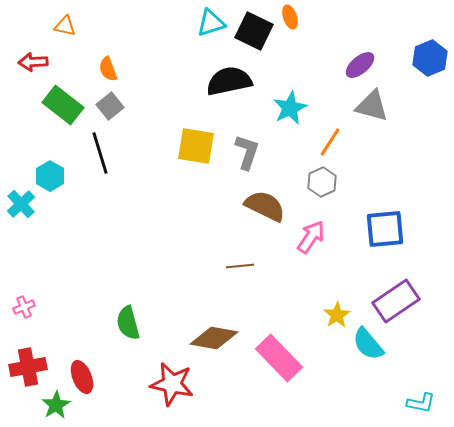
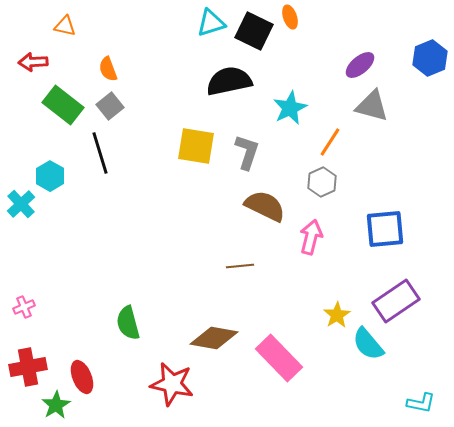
pink arrow: rotated 20 degrees counterclockwise
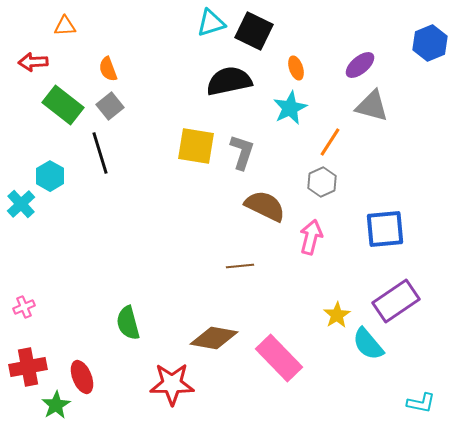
orange ellipse: moved 6 px right, 51 px down
orange triangle: rotated 15 degrees counterclockwise
blue hexagon: moved 15 px up
gray L-shape: moved 5 px left
red star: rotated 12 degrees counterclockwise
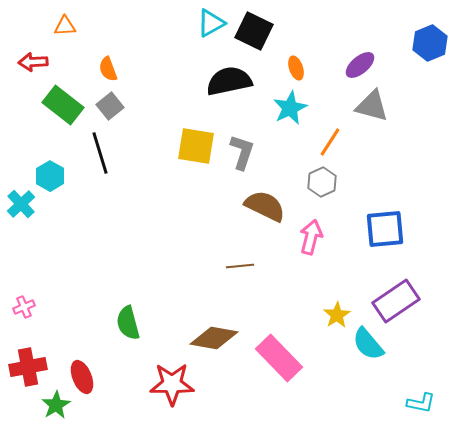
cyan triangle: rotated 12 degrees counterclockwise
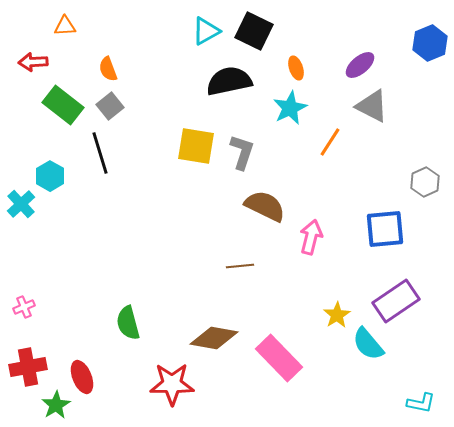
cyan triangle: moved 5 px left, 8 px down
gray triangle: rotated 12 degrees clockwise
gray hexagon: moved 103 px right
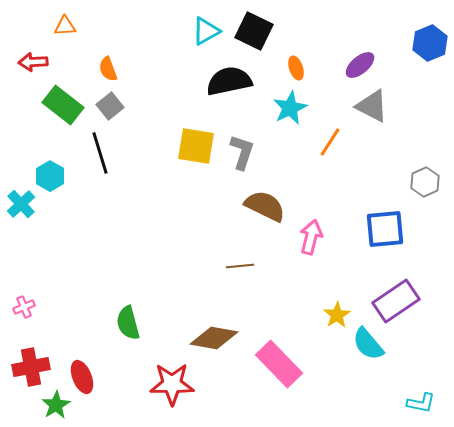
pink rectangle: moved 6 px down
red cross: moved 3 px right
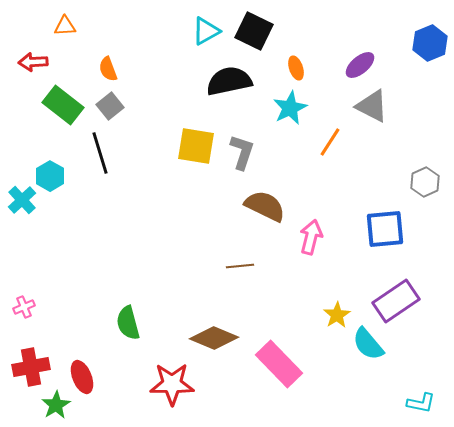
cyan cross: moved 1 px right, 4 px up
brown diamond: rotated 12 degrees clockwise
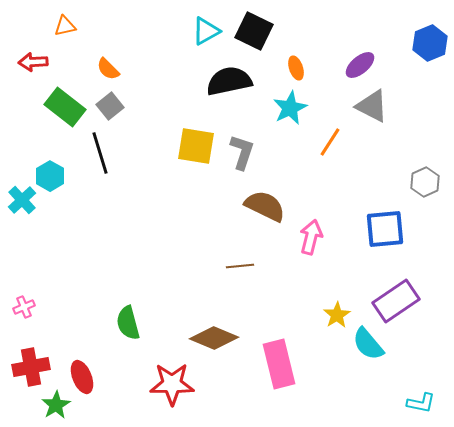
orange triangle: rotated 10 degrees counterclockwise
orange semicircle: rotated 25 degrees counterclockwise
green rectangle: moved 2 px right, 2 px down
pink rectangle: rotated 30 degrees clockwise
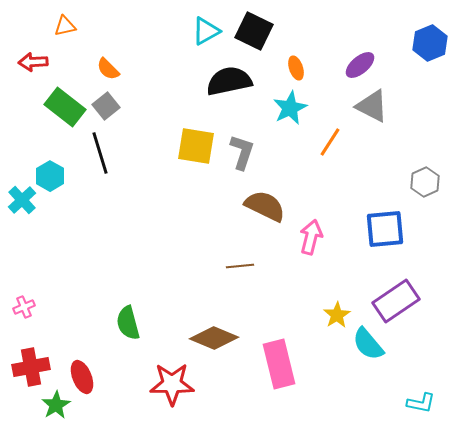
gray square: moved 4 px left
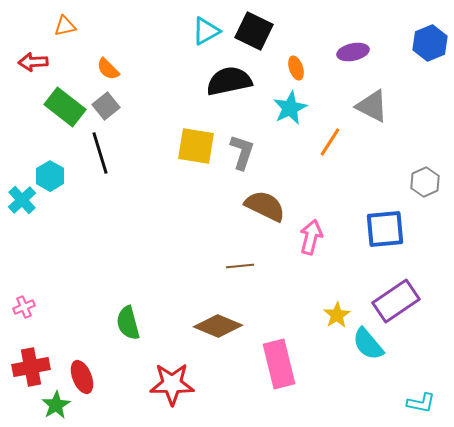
purple ellipse: moved 7 px left, 13 px up; rotated 28 degrees clockwise
brown diamond: moved 4 px right, 12 px up
